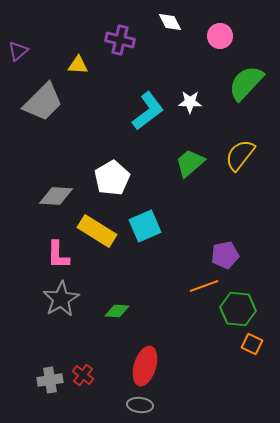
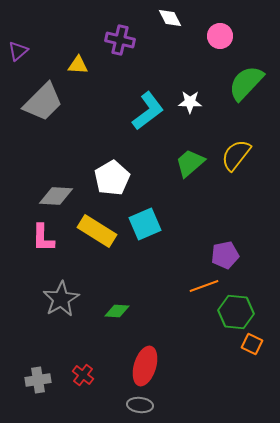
white diamond: moved 4 px up
yellow semicircle: moved 4 px left
cyan square: moved 2 px up
pink L-shape: moved 15 px left, 17 px up
green hexagon: moved 2 px left, 3 px down
gray cross: moved 12 px left
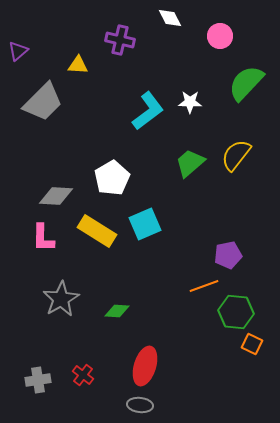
purple pentagon: moved 3 px right
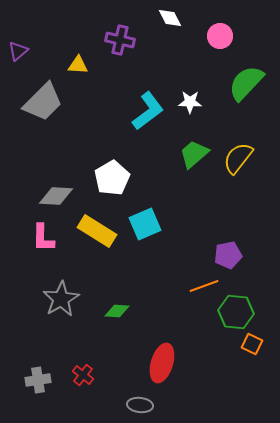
yellow semicircle: moved 2 px right, 3 px down
green trapezoid: moved 4 px right, 9 px up
red ellipse: moved 17 px right, 3 px up
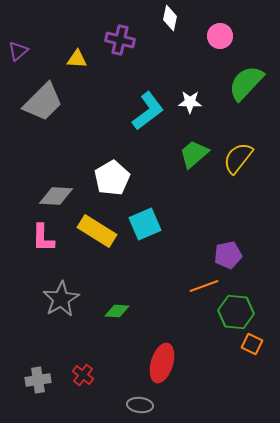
white diamond: rotated 40 degrees clockwise
yellow triangle: moved 1 px left, 6 px up
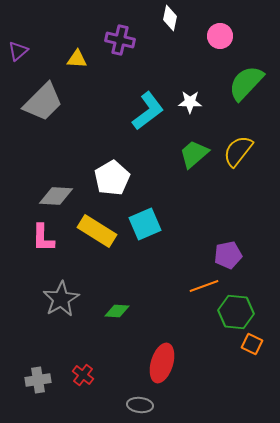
yellow semicircle: moved 7 px up
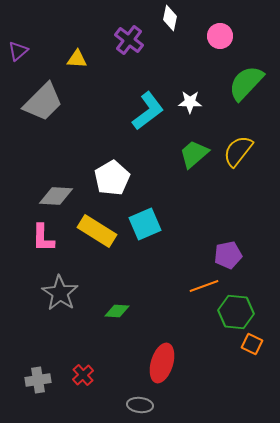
purple cross: moved 9 px right; rotated 24 degrees clockwise
gray star: moved 1 px left, 6 px up; rotated 9 degrees counterclockwise
red cross: rotated 10 degrees clockwise
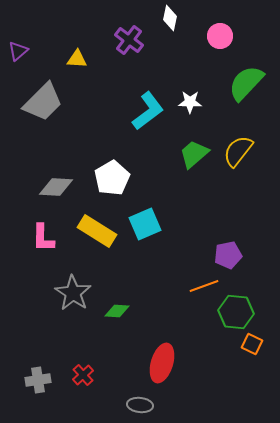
gray diamond: moved 9 px up
gray star: moved 13 px right
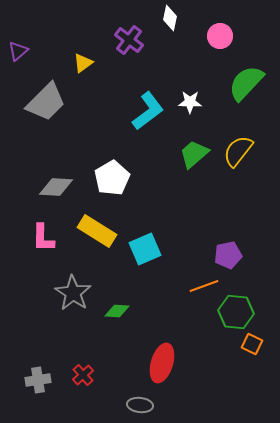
yellow triangle: moved 6 px right, 4 px down; rotated 40 degrees counterclockwise
gray trapezoid: moved 3 px right
cyan square: moved 25 px down
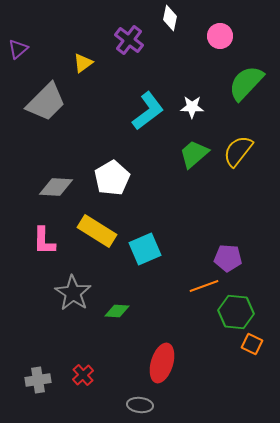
purple triangle: moved 2 px up
white star: moved 2 px right, 5 px down
pink L-shape: moved 1 px right, 3 px down
purple pentagon: moved 3 px down; rotated 16 degrees clockwise
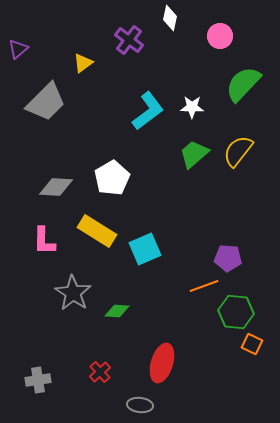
green semicircle: moved 3 px left, 1 px down
red cross: moved 17 px right, 3 px up
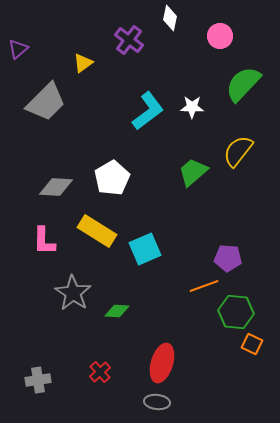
green trapezoid: moved 1 px left, 18 px down
gray ellipse: moved 17 px right, 3 px up
